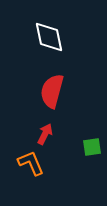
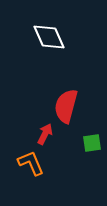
white diamond: rotated 12 degrees counterclockwise
red semicircle: moved 14 px right, 15 px down
green square: moved 4 px up
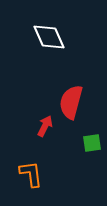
red semicircle: moved 5 px right, 4 px up
red arrow: moved 8 px up
orange L-shape: moved 11 px down; rotated 16 degrees clockwise
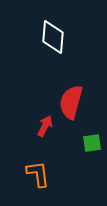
white diamond: moved 4 px right; rotated 28 degrees clockwise
orange L-shape: moved 7 px right
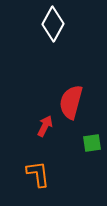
white diamond: moved 13 px up; rotated 24 degrees clockwise
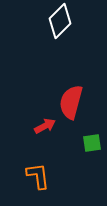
white diamond: moved 7 px right, 3 px up; rotated 16 degrees clockwise
red arrow: rotated 35 degrees clockwise
orange L-shape: moved 2 px down
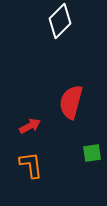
red arrow: moved 15 px left
green square: moved 10 px down
orange L-shape: moved 7 px left, 11 px up
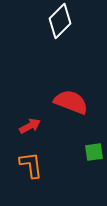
red semicircle: rotated 96 degrees clockwise
green square: moved 2 px right, 1 px up
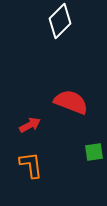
red arrow: moved 1 px up
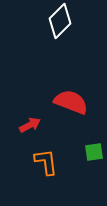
orange L-shape: moved 15 px right, 3 px up
